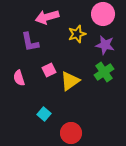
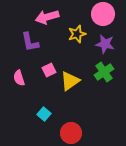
purple star: moved 1 px up
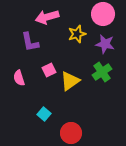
green cross: moved 2 px left
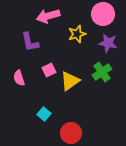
pink arrow: moved 1 px right, 1 px up
purple star: moved 3 px right, 1 px up
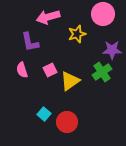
pink arrow: moved 1 px down
purple star: moved 4 px right, 7 px down; rotated 12 degrees counterclockwise
pink square: moved 1 px right
pink semicircle: moved 3 px right, 8 px up
red circle: moved 4 px left, 11 px up
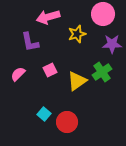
purple star: moved 6 px up
pink semicircle: moved 4 px left, 4 px down; rotated 63 degrees clockwise
yellow triangle: moved 7 px right
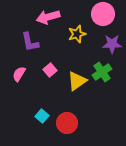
pink square: rotated 16 degrees counterclockwise
pink semicircle: moved 1 px right; rotated 14 degrees counterclockwise
cyan square: moved 2 px left, 2 px down
red circle: moved 1 px down
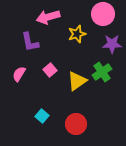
red circle: moved 9 px right, 1 px down
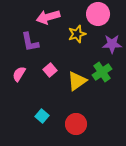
pink circle: moved 5 px left
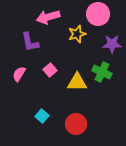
green cross: rotated 30 degrees counterclockwise
yellow triangle: moved 1 px down; rotated 35 degrees clockwise
